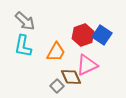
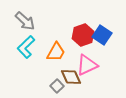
cyan L-shape: moved 3 px right, 1 px down; rotated 35 degrees clockwise
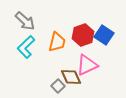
blue square: moved 2 px right
orange trapezoid: moved 1 px right, 10 px up; rotated 15 degrees counterclockwise
gray square: moved 1 px right
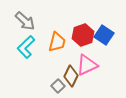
brown diamond: moved 1 px up; rotated 50 degrees clockwise
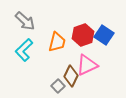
cyan L-shape: moved 2 px left, 3 px down
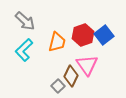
blue square: rotated 18 degrees clockwise
pink triangle: rotated 40 degrees counterclockwise
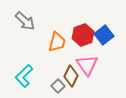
cyan L-shape: moved 26 px down
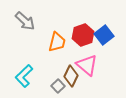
pink triangle: rotated 15 degrees counterclockwise
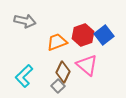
gray arrow: rotated 30 degrees counterclockwise
orange trapezoid: rotated 125 degrees counterclockwise
brown diamond: moved 8 px left, 4 px up
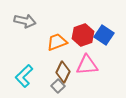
blue square: rotated 18 degrees counterclockwise
pink triangle: rotated 45 degrees counterclockwise
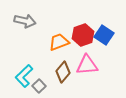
orange trapezoid: moved 2 px right
brown diamond: rotated 15 degrees clockwise
gray square: moved 19 px left
